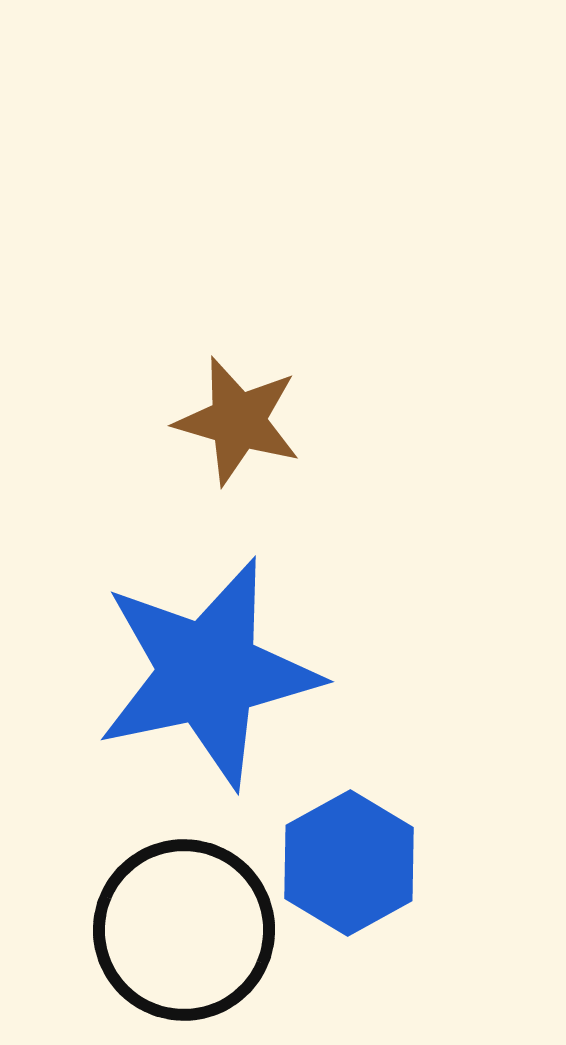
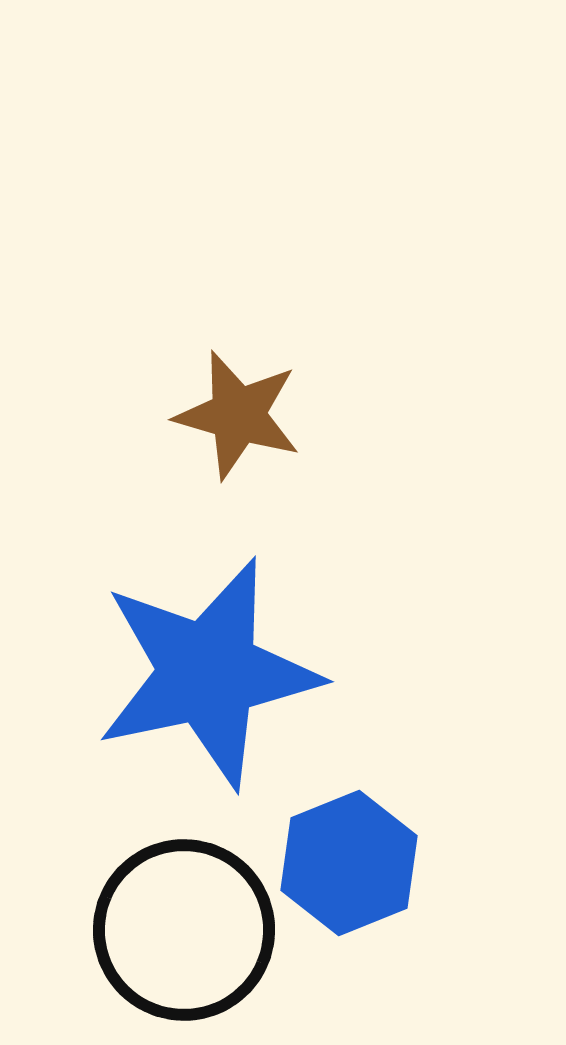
brown star: moved 6 px up
blue hexagon: rotated 7 degrees clockwise
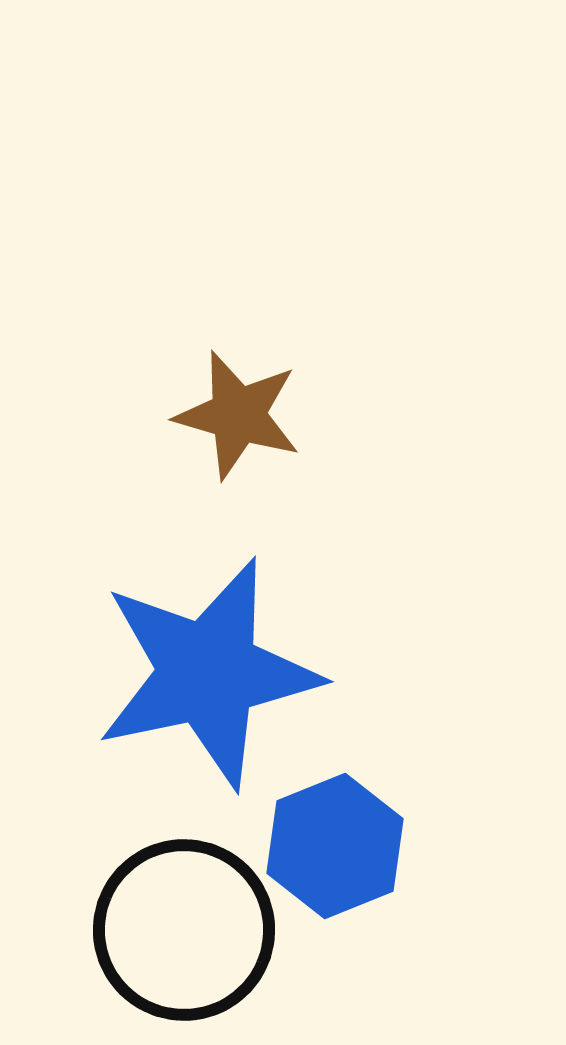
blue hexagon: moved 14 px left, 17 px up
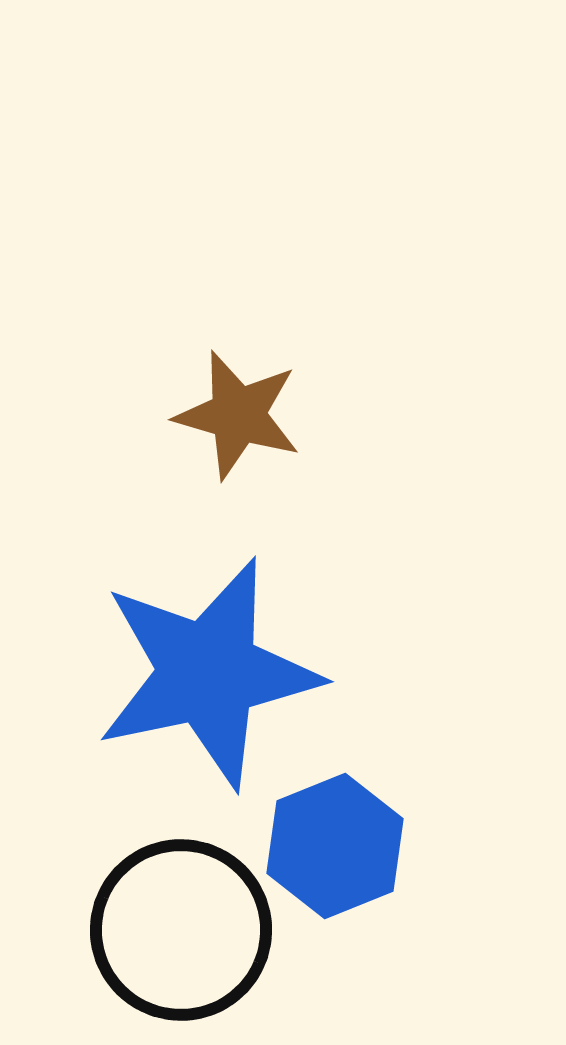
black circle: moved 3 px left
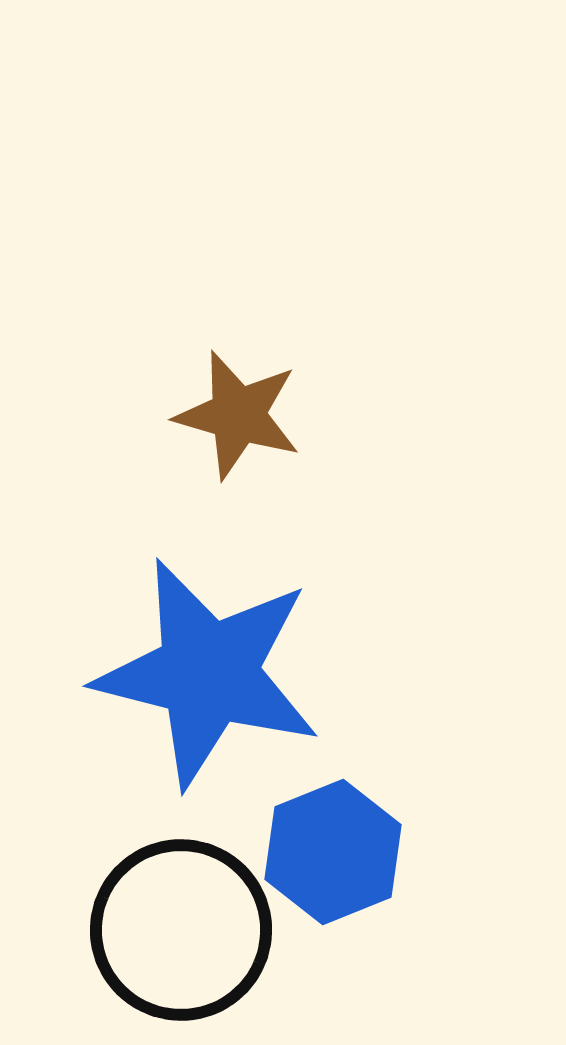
blue star: rotated 26 degrees clockwise
blue hexagon: moved 2 px left, 6 px down
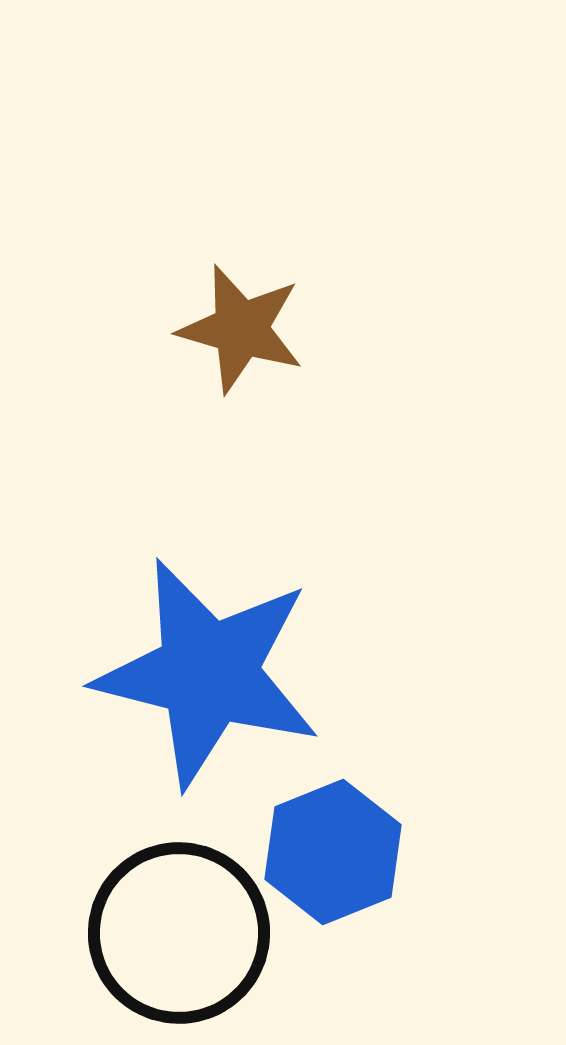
brown star: moved 3 px right, 86 px up
black circle: moved 2 px left, 3 px down
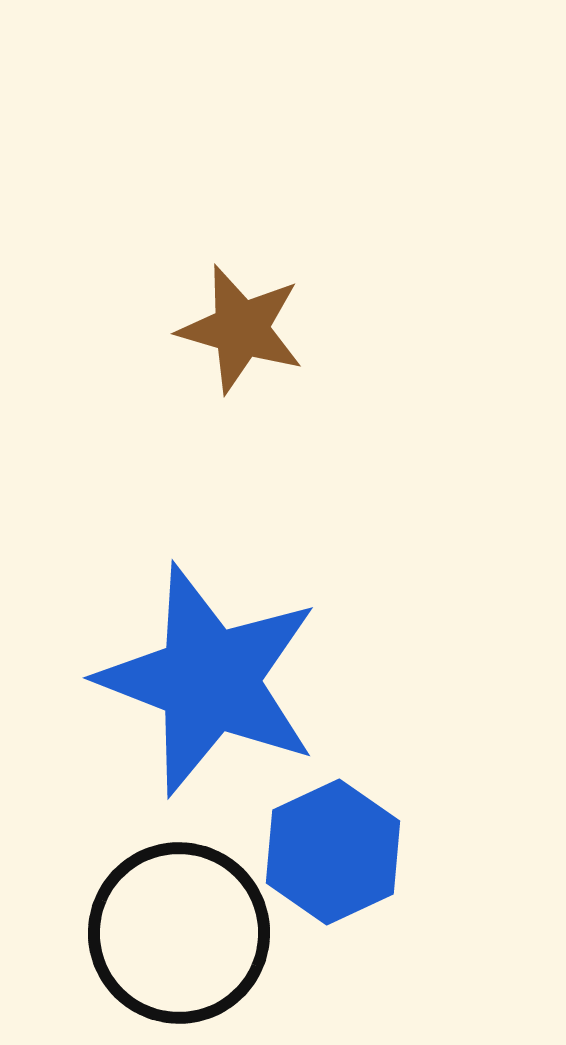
blue star: moved 1 px right, 7 px down; rotated 7 degrees clockwise
blue hexagon: rotated 3 degrees counterclockwise
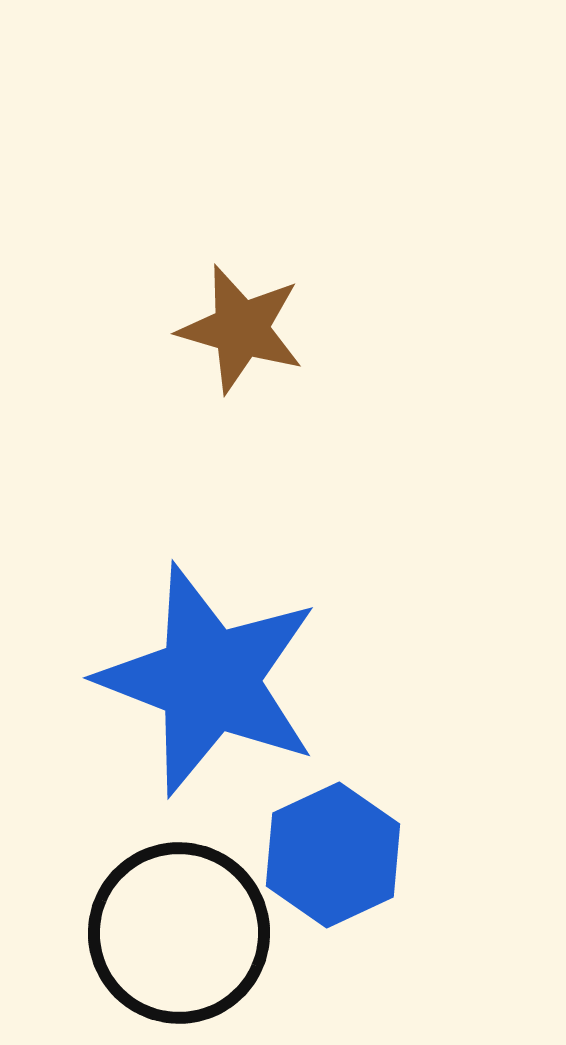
blue hexagon: moved 3 px down
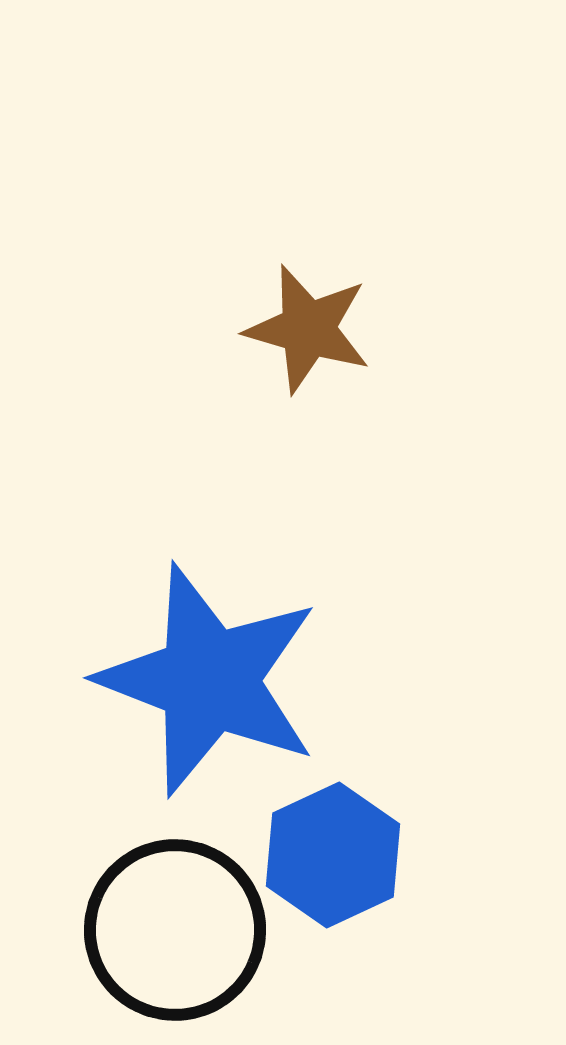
brown star: moved 67 px right
black circle: moved 4 px left, 3 px up
